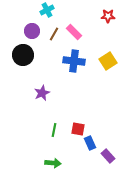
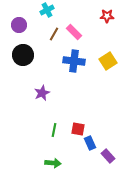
red star: moved 1 px left
purple circle: moved 13 px left, 6 px up
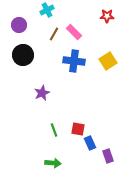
green line: rotated 32 degrees counterclockwise
purple rectangle: rotated 24 degrees clockwise
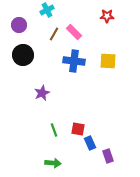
yellow square: rotated 36 degrees clockwise
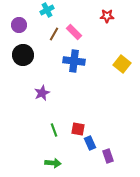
yellow square: moved 14 px right, 3 px down; rotated 36 degrees clockwise
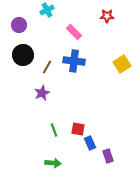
brown line: moved 7 px left, 33 px down
yellow square: rotated 18 degrees clockwise
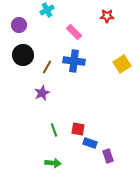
blue rectangle: rotated 48 degrees counterclockwise
